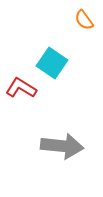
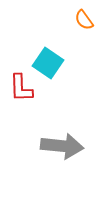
cyan square: moved 4 px left
red L-shape: rotated 124 degrees counterclockwise
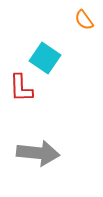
cyan square: moved 3 px left, 5 px up
gray arrow: moved 24 px left, 7 px down
